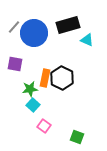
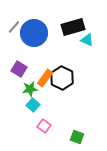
black rectangle: moved 5 px right, 2 px down
purple square: moved 4 px right, 5 px down; rotated 21 degrees clockwise
orange rectangle: rotated 24 degrees clockwise
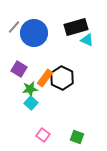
black rectangle: moved 3 px right
cyan square: moved 2 px left, 2 px up
pink square: moved 1 px left, 9 px down
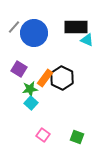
black rectangle: rotated 15 degrees clockwise
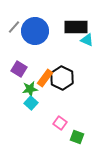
blue circle: moved 1 px right, 2 px up
pink square: moved 17 px right, 12 px up
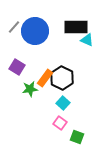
purple square: moved 2 px left, 2 px up
cyan square: moved 32 px right
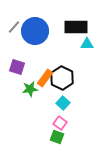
cyan triangle: moved 4 px down; rotated 24 degrees counterclockwise
purple square: rotated 14 degrees counterclockwise
green square: moved 20 px left
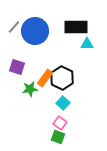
green square: moved 1 px right
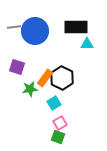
gray line: rotated 40 degrees clockwise
cyan square: moved 9 px left; rotated 16 degrees clockwise
pink square: rotated 24 degrees clockwise
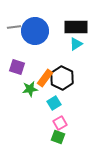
cyan triangle: moved 11 px left; rotated 32 degrees counterclockwise
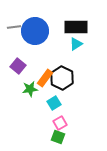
purple square: moved 1 px right, 1 px up; rotated 21 degrees clockwise
